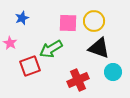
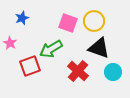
pink square: rotated 18 degrees clockwise
red cross: moved 9 px up; rotated 25 degrees counterclockwise
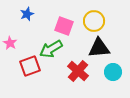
blue star: moved 5 px right, 4 px up
pink square: moved 4 px left, 3 px down
black triangle: rotated 25 degrees counterclockwise
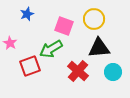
yellow circle: moved 2 px up
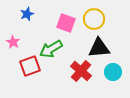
pink square: moved 2 px right, 3 px up
pink star: moved 3 px right, 1 px up
red cross: moved 3 px right
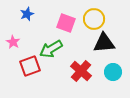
black triangle: moved 5 px right, 5 px up
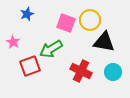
yellow circle: moved 4 px left, 1 px down
black triangle: moved 1 px up; rotated 15 degrees clockwise
red cross: rotated 15 degrees counterclockwise
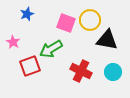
black triangle: moved 3 px right, 2 px up
